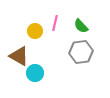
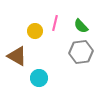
brown triangle: moved 2 px left
cyan circle: moved 4 px right, 5 px down
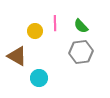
pink line: rotated 14 degrees counterclockwise
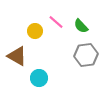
pink line: moved 1 px right, 1 px up; rotated 49 degrees counterclockwise
gray hexagon: moved 5 px right, 3 px down
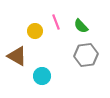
pink line: rotated 28 degrees clockwise
cyan circle: moved 3 px right, 2 px up
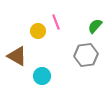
green semicircle: moved 14 px right; rotated 84 degrees clockwise
yellow circle: moved 3 px right
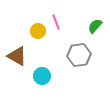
gray hexagon: moved 7 px left
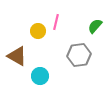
pink line: rotated 35 degrees clockwise
cyan circle: moved 2 px left
